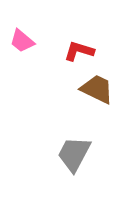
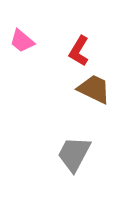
red L-shape: rotated 76 degrees counterclockwise
brown trapezoid: moved 3 px left
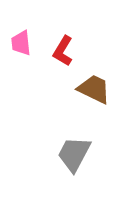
pink trapezoid: moved 1 px left, 2 px down; rotated 44 degrees clockwise
red L-shape: moved 16 px left
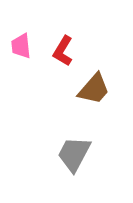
pink trapezoid: moved 3 px down
brown trapezoid: rotated 105 degrees clockwise
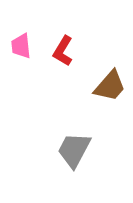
brown trapezoid: moved 16 px right, 3 px up
gray trapezoid: moved 4 px up
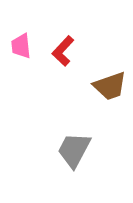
red L-shape: rotated 12 degrees clockwise
brown trapezoid: rotated 30 degrees clockwise
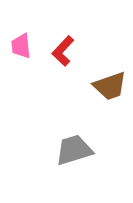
gray trapezoid: rotated 45 degrees clockwise
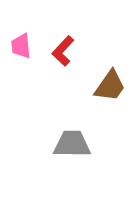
brown trapezoid: rotated 36 degrees counterclockwise
gray trapezoid: moved 2 px left, 6 px up; rotated 18 degrees clockwise
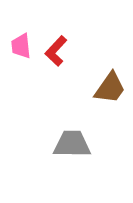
red L-shape: moved 7 px left
brown trapezoid: moved 2 px down
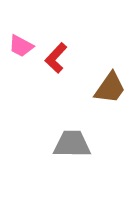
pink trapezoid: rotated 56 degrees counterclockwise
red L-shape: moved 7 px down
